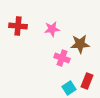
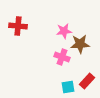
pink star: moved 12 px right, 2 px down
pink cross: moved 1 px up
red rectangle: rotated 21 degrees clockwise
cyan square: moved 1 px left, 1 px up; rotated 24 degrees clockwise
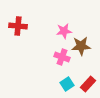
brown star: moved 1 px right, 2 px down
red rectangle: moved 1 px right, 3 px down
cyan square: moved 1 px left, 3 px up; rotated 24 degrees counterclockwise
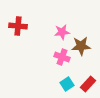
pink star: moved 2 px left, 1 px down
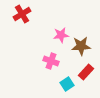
red cross: moved 4 px right, 12 px up; rotated 36 degrees counterclockwise
pink star: moved 1 px left, 3 px down
pink cross: moved 11 px left, 4 px down
red rectangle: moved 2 px left, 12 px up
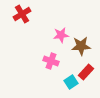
cyan square: moved 4 px right, 2 px up
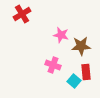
pink star: rotated 21 degrees clockwise
pink cross: moved 2 px right, 4 px down
red rectangle: rotated 49 degrees counterclockwise
cyan square: moved 3 px right, 1 px up; rotated 16 degrees counterclockwise
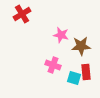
cyan square: moved 3 px up; rotated 24 degrees counterclockwise
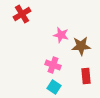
red rectangle: moved 4 px down
cyan square: moved 20 px left, 9 px down; rotated 16 degrees clockwise
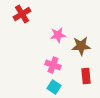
pink star: moved 3 px left; rotated 21 degrees counterclockwise
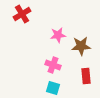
cyan square: moved 1 px left, 1 px down; rotated 16 degrees counterclockwise
